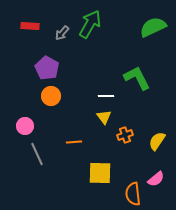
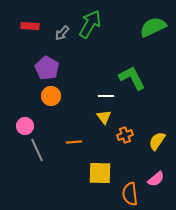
green L-shape: moved 5 px left
gray line: moved 4 px up
orange semicircle: moved 3 px left
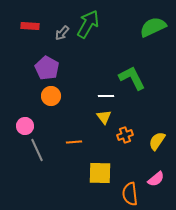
green arrow: moved 2 px left
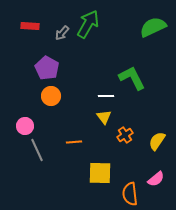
orange cross: rotated 14 degrees counterclockwise
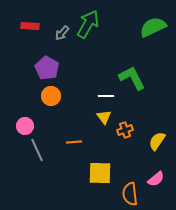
orange cross: moved 5 px up; rotated 14 degrees clockwise
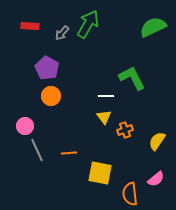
orange line: moved 5 px left, 11 px down
yellow square: rotated 10 degrees clockwise
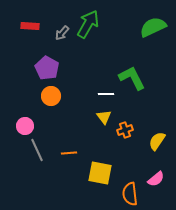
white line: moved 2 px up
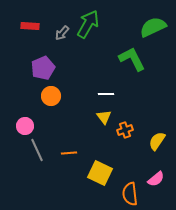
purple pentagon: moved 4 px left; rotated 20 degrees clockwise
green L-shape: moved 19 px up
yellow square: rotated 15 degrees clockwise
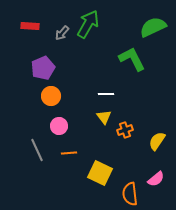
pink circle: moved 34 px right
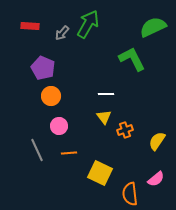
purple pentagon: rotated 25 degrees counterclockwise
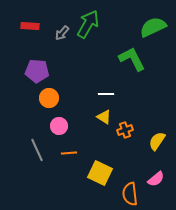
purple pentagon: moved 6 px left, 3 px down; rotated 20 degrees counterclockwise
orange circle: moved 2 px left, 2 px down
yellow triangle: rotated 21 degrees counterclockwise
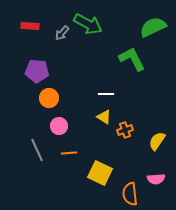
green arrow: rotated 88 degrees clockwise
pink semicircle: rotated 36 degrees clockwise
